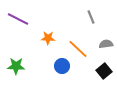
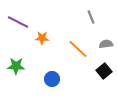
purple line: moved 3 px down
orange star: moved 6 px left
blue circle: moved 10 px left, 13 px down
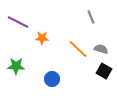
gray semicircle: moved 5 px left, 5 px down; rotated 24 degrees clockwise
black square: rotated 21 degrees counterclockwise
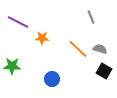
gray semicircle: moved 1 px left
green star: moved 4 px left
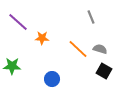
purple line: rotated 15 degrees clockwise
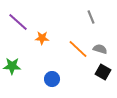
black square: moved 1 px left, 1 px down
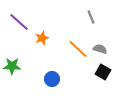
purple line: moved 1 px right
orange star: rotated 24 degrees counterclockwise
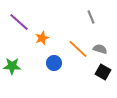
blue circle: moved 2 px right, 16 px up
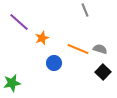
gray line: moved 6 px left, 7 px up
orange line: rotated 20 degrees counterclockwise
green star: moved 17 px down; rotated 12 degrees counterclockwise
black square: rotated 14 degrees clockwise
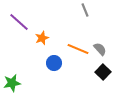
gray semicircle: rotated 32 degrees clockwise
